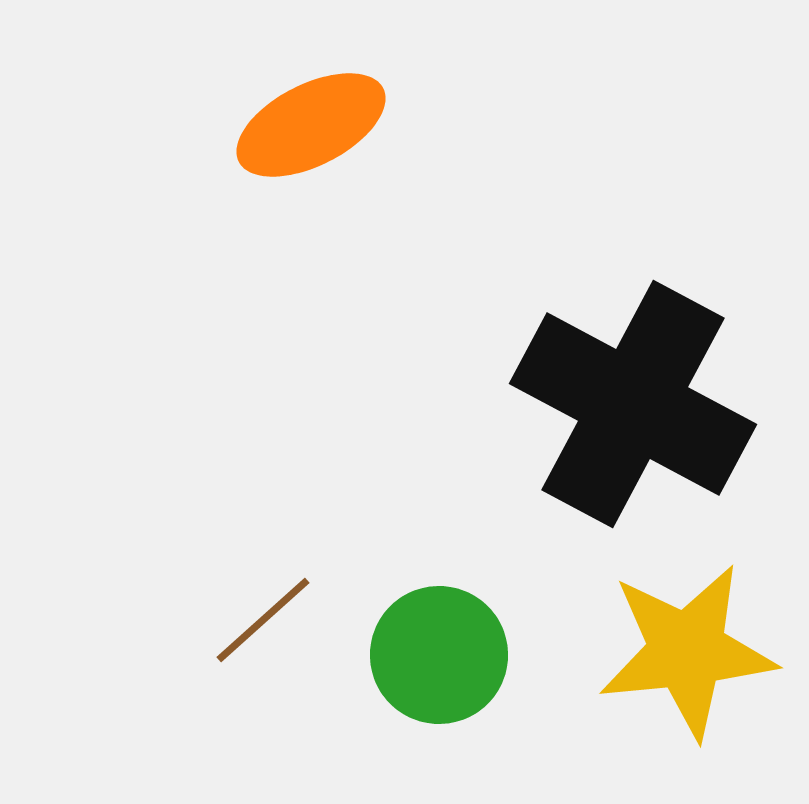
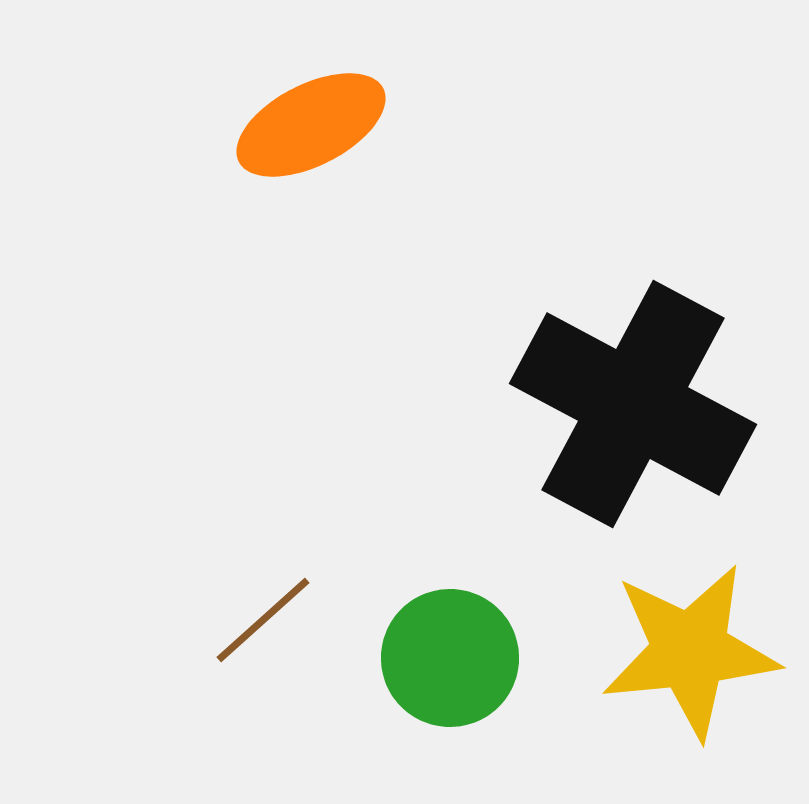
yellow star: moved 3 px right
green circle: moved 11 px right, 3 px down
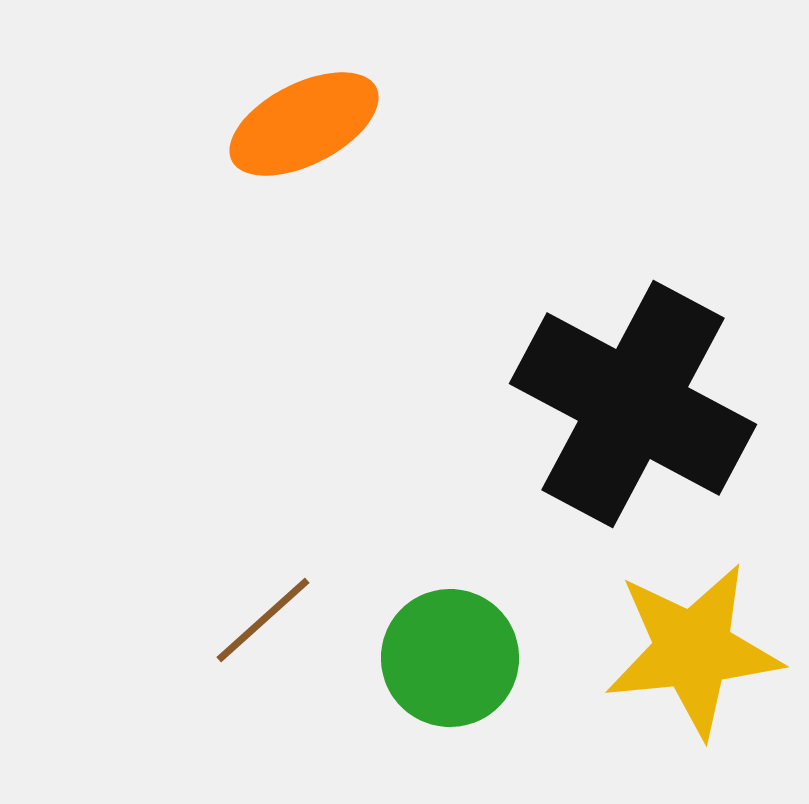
orange ellipse: moved 7 px left, 1 px up
yellow star: moved 3 px right, 1 px up
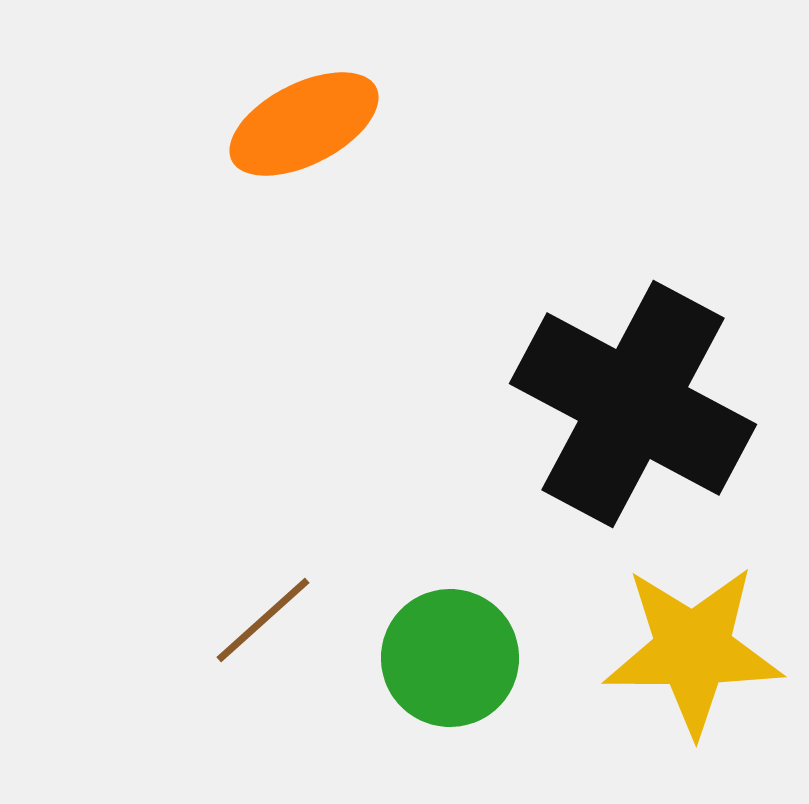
yellow star: rotated 6 degrees clockwise
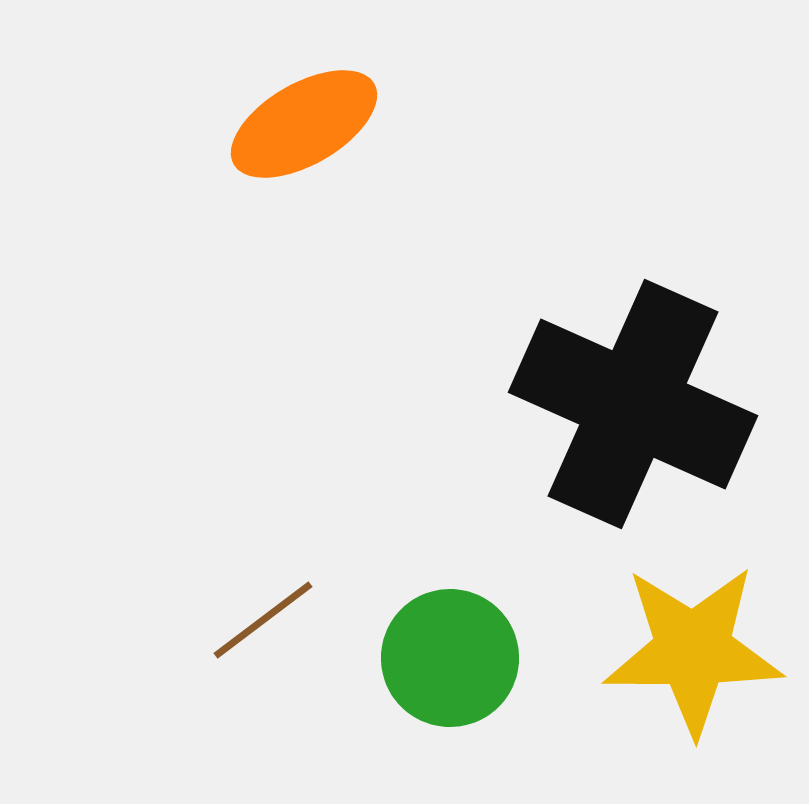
orange ellipse: rotated 3 degrees counterclockwise
black cross: rotated 4 degrees counterclockwise
brown line: rotated 5 degrees clockwise
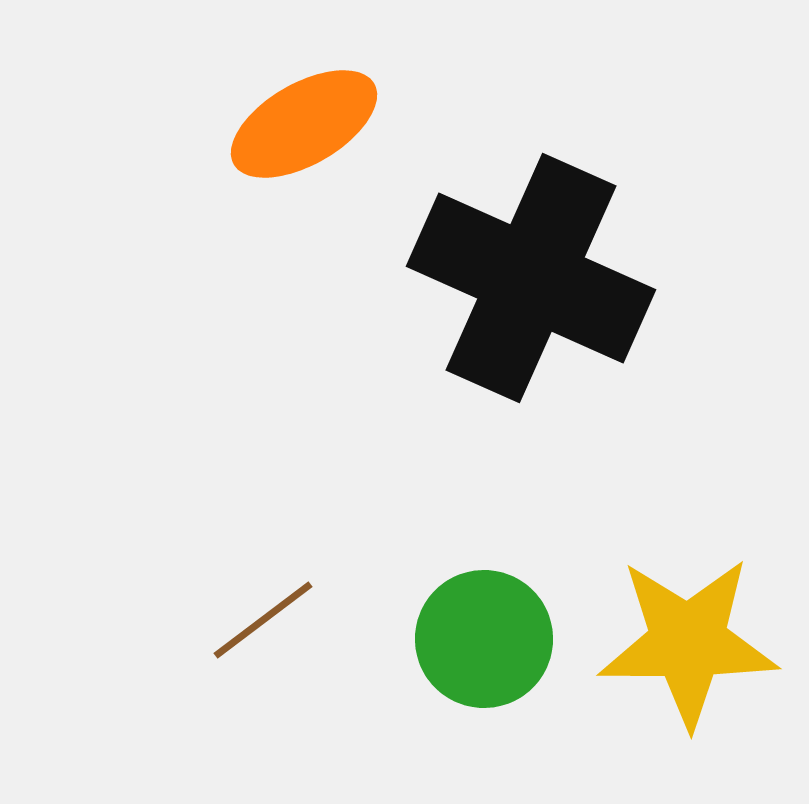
black cross: moved 102 px left, 126 px up
yellow star: moved 5 px left, 8 px up
green circle: moved 34 px right, 19 px up
